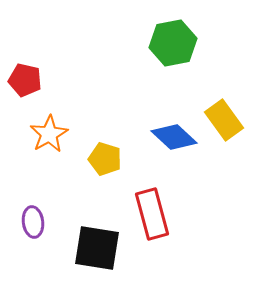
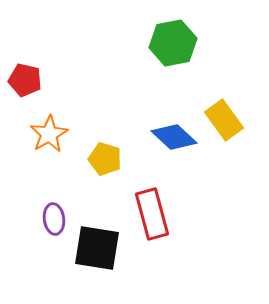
purple ellipse: moved 21 px right, 3 px up
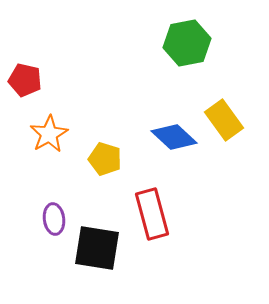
green hexagon: moved 14 px right
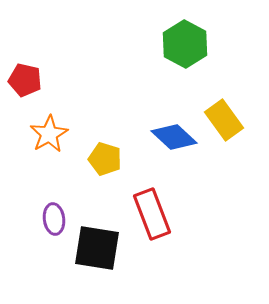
green hexagon: moved 2 px left, 1 px down; rotated 21 degrees counterclockwise
red rectangle: rotated 6 degrees counterclockwise
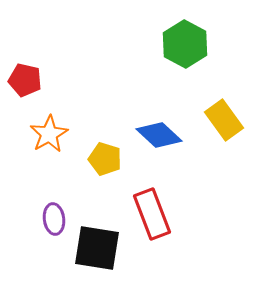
blue diamond: moved 15 px left, 2 px up
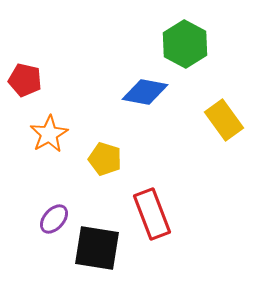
blue diamond: moved 14 px left, 43 px up; rotated 33 degrees counterclockwise
purple ellipse: rotated 48 degrees clockwise
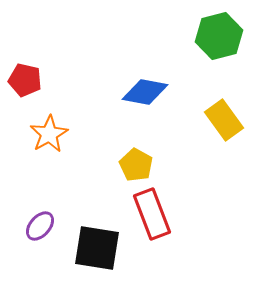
green hexagon: moved 34 px right, 8 px up; rotated 18 degrees clockwise
yellow pentagon: moved 31 px right, 6 px down; rotated 12 degrees clockwise
purple ellipse: moved 14 px left, 7 px down
